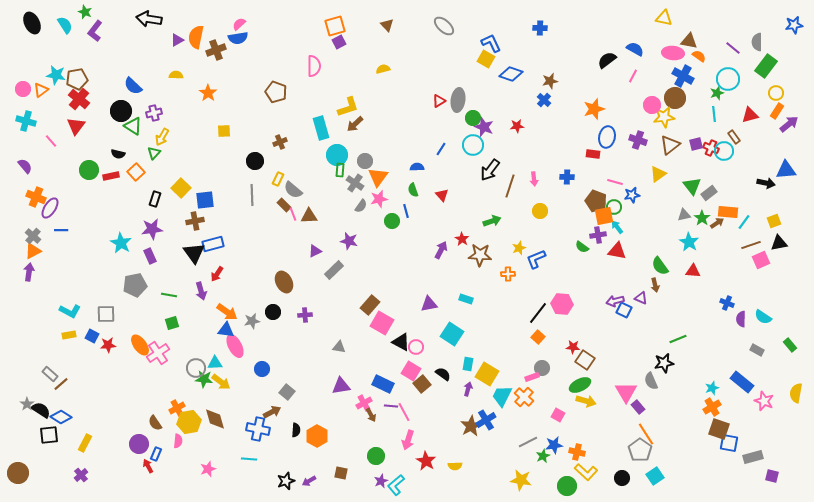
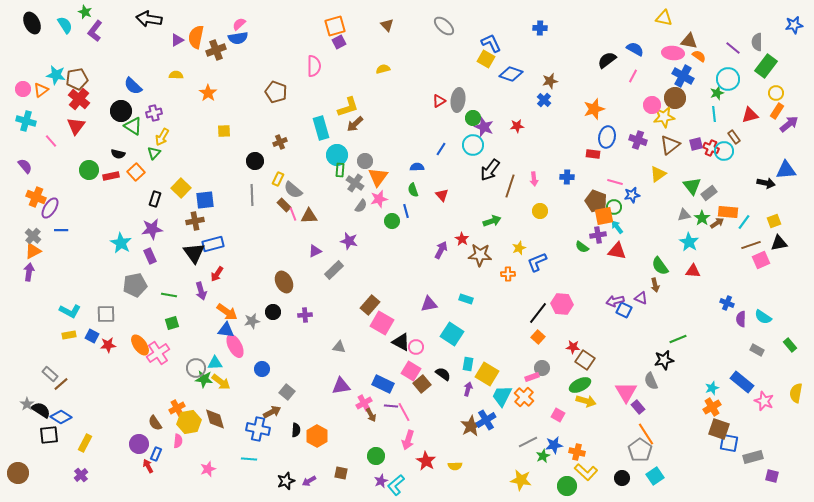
blue L-shape at (536, 259): moved 1 px right, 3 px down
black star at (664, 363): moved 3 px up
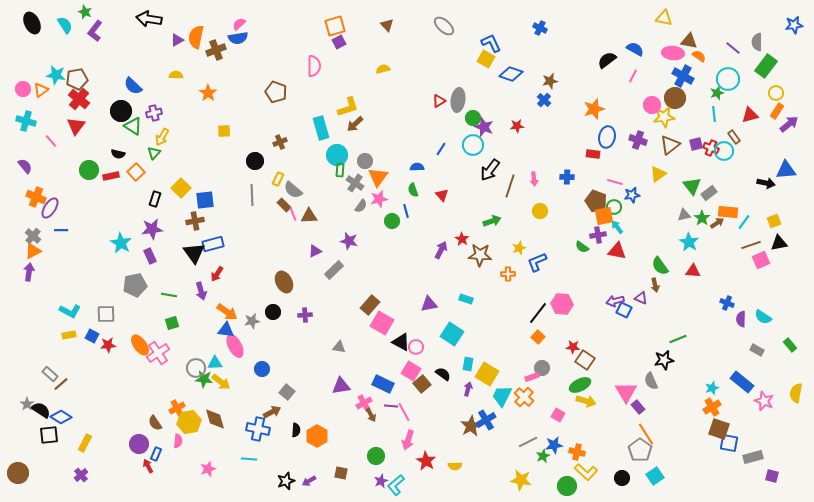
blue cross at (540, 28): rotated 24 degrees clockwise
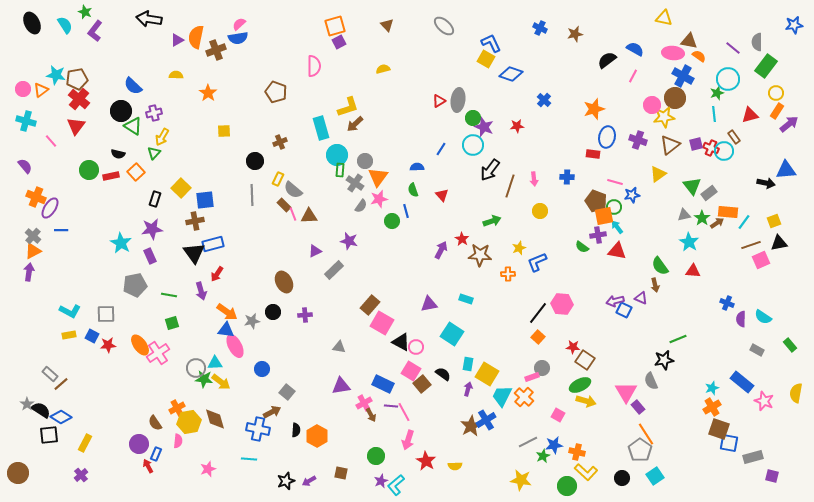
brown star at (550, 81): moved 25 px right, 47 px up
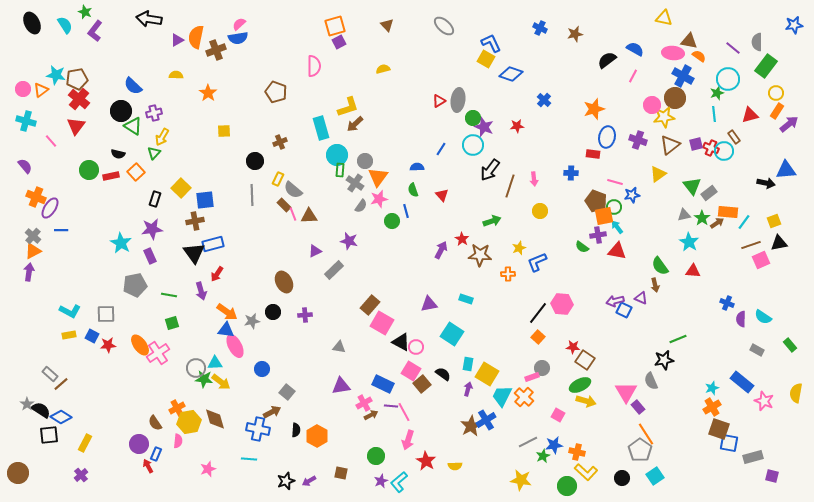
blue cross at (567, 177): moved 4 px right, 4 px up
brown arrow at (371, 415): rotated 88 degrees counterclockwise
cyan L-shape at (396, 485): moved 3 px right, 3 px up
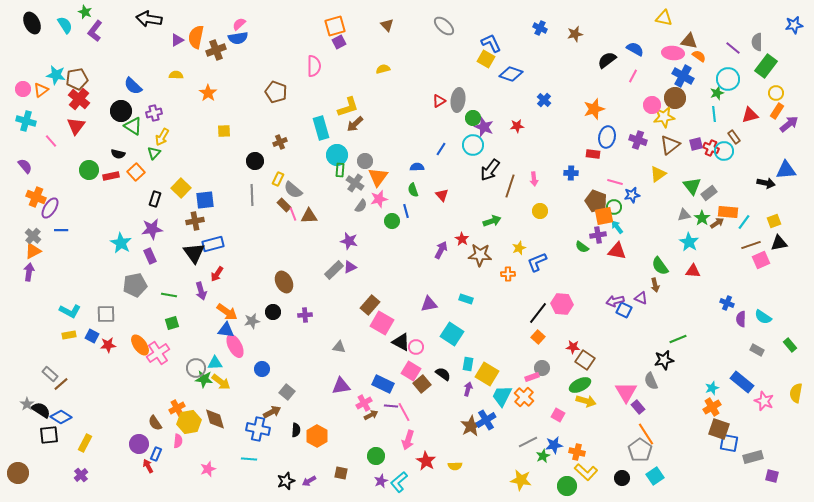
purple triangle at (315, 251): moved 35 px right, 16 px down
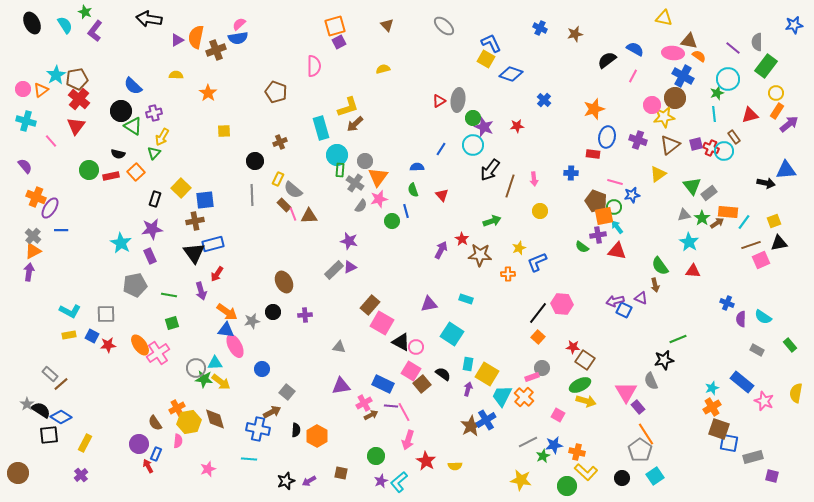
cyan star at (56, 75): rotated 30 degrees clockwise
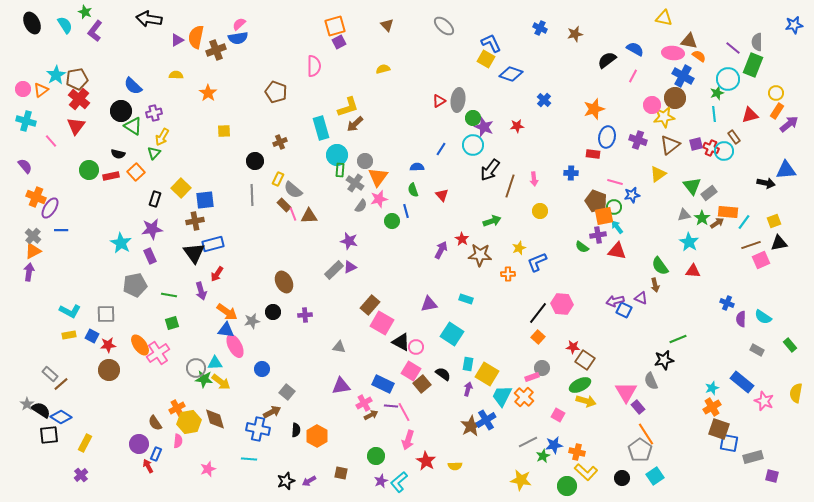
green rectangle at (766, 66): moved 13 px left, 1 px up; rotated 15 degrees counterclockwise
brown circle at (18, 473): moved 91 px right, 103 px up
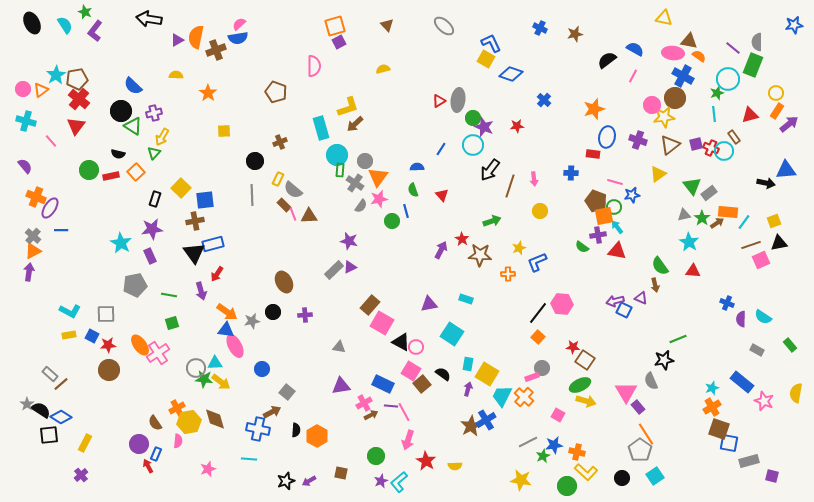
gray rectangle at (753, 457): moved 4 px left, 4 px down
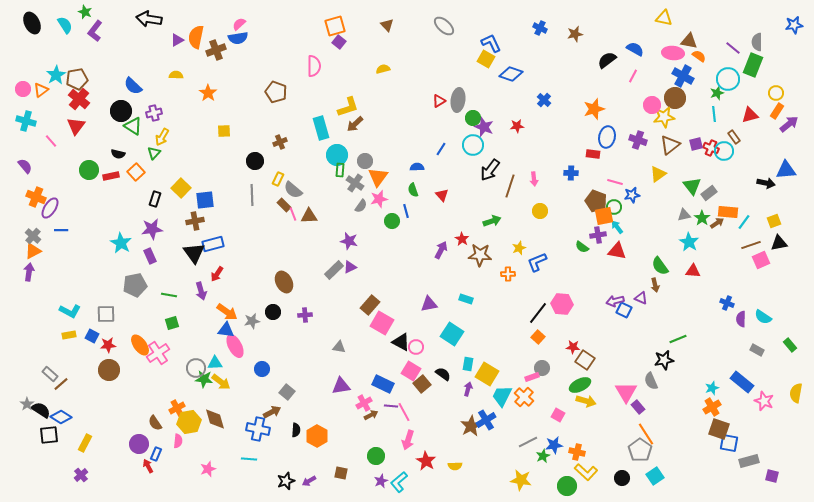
purple square at (339, 42): rotated 24 degrees counterclockwise
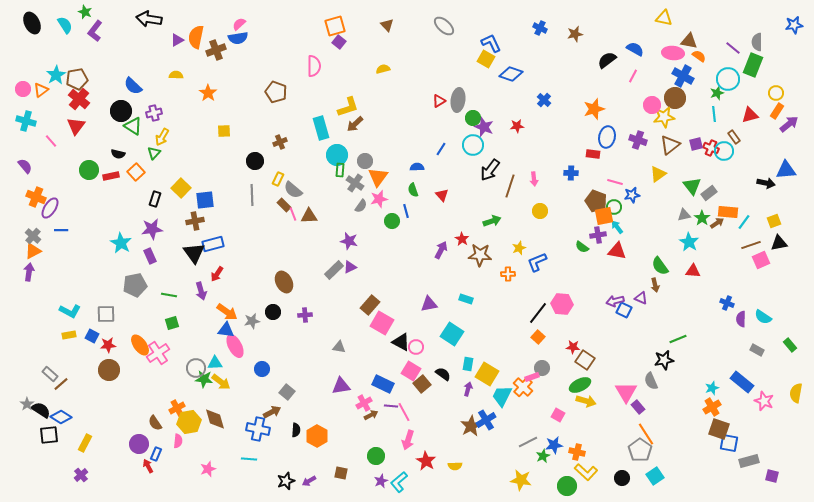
orange cross at (524, 397): moved 1 px left, 10 px up
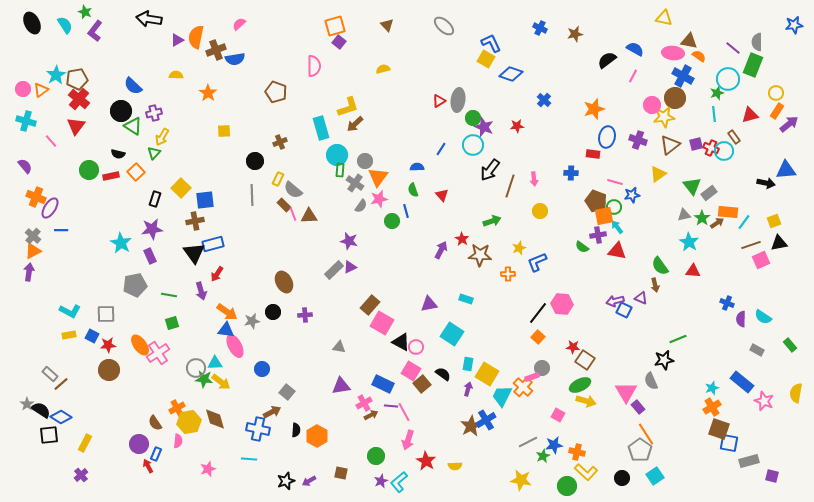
blue semicircle at (238, 38): moved 3 px left, 21 px down
